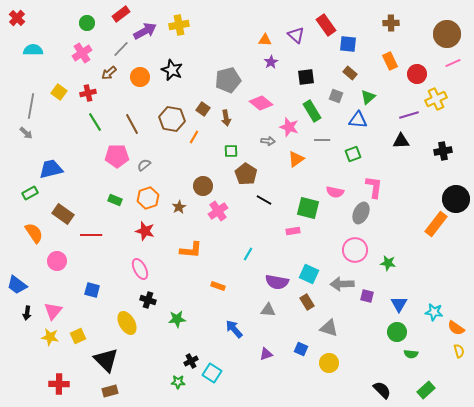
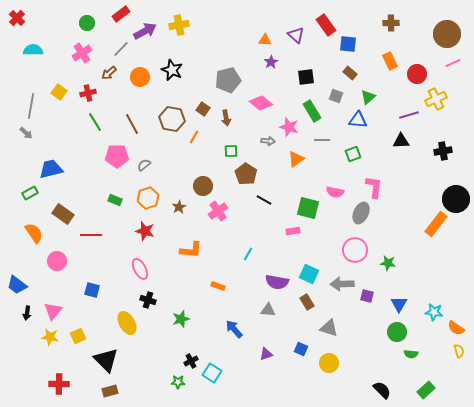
green star at (177, 319): moved 4 px right; rotated 12 degrees counterclockwise
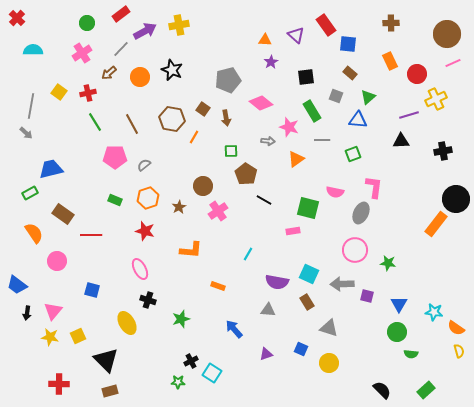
pink pentagon at (117, 156): moved 2 px left, 1 px down
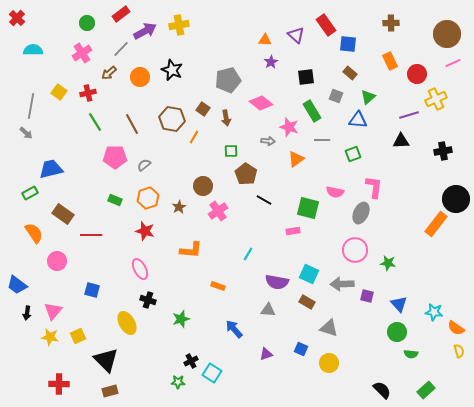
brown rectangle at (307, 302): rotated 28 degrees counterclockwise
blue triangle at (399, 304): rotated 12 degrees counterclockwise
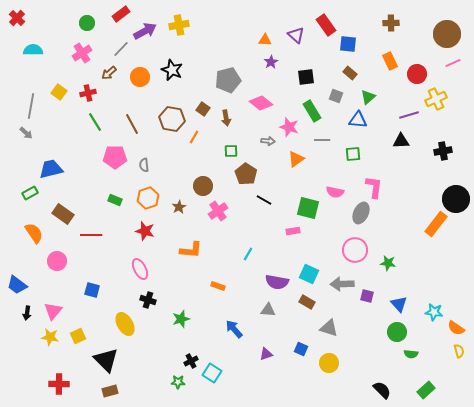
green square at (353, 154): rotated 14 degrees clockwise
gray semicircle at (144, 165): rotated 56 degrees counterclockwise
yellow ellipse at (127, 323): moved 2 px left, 1 px down
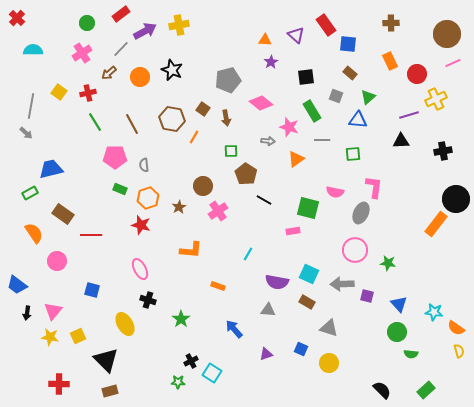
green rectangle at (115, 200): moved 5 px right, 11 px up
red star at (145, 231): moved 4 px left, 6 px up
green star at (181, 319): rotated 18 degrees counterclockwise
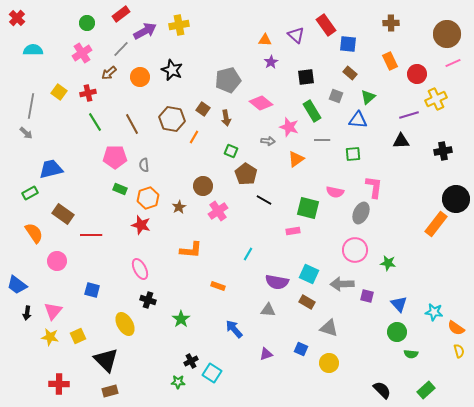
green square at (231, 151): rotated 24 degrees clockwise
